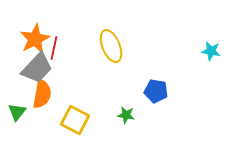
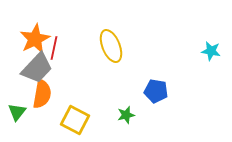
green star: rotated 24 degrees counterclockwise
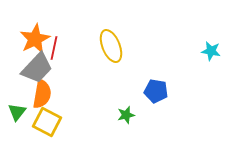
yellow square: moved 28 px left, 2 px down
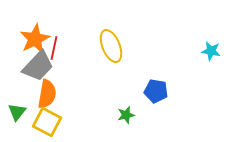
gray trapezoid: moved 1 px right, 2 px up
orange semicircle: moved 5 px right
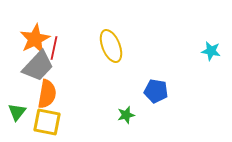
yellow square: rotated 16 degrees counterclockwise
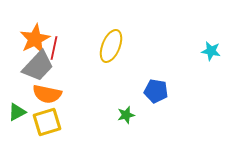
yellow ellipse: rotated 44 degrees clockwise
orange semicircle: rotated 92 degrees clockwise
green triangle: rotated 24 degrees clockwise
yellow square: rotated 28 degrees counterclockwise
